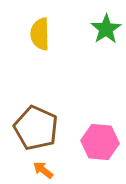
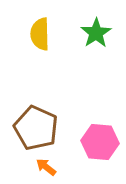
green star: moved 10 px left, 4 px down
orange arrow: moved 3 px right, 3 px up
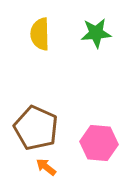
green star: rotated 28 degrees clockwise
pink hexagon: moved 1 px left, 1 px down
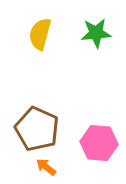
yellow semicircle: rotated 16 degrees clockwise
brown pentagon: moved 1 px right, 1 px down
